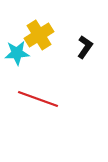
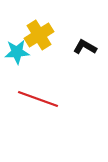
black L-shape: rotated 95 degrees counterclockwise
cyan star: moved 1 px up
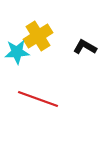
yellow cross: moved 1 px left, 1 px down
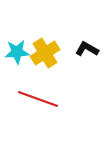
yellow cross: moved 7 px right, 17 px down
black L-shape: moved 2 px right, 2 px down
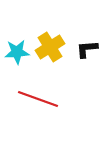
black L-shape: rotated 35 degrees counterclockwise
yellow cross: moved 5 px right, 6 px up
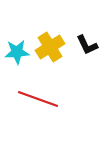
black L-shape: moved 4 px up; rotated 110 degrees counterclockwise
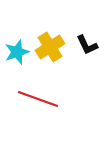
cyan star: rotated 15 degrees counterclockwise
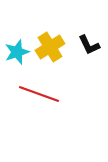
black L-shape: moved 2 px right
red line: moved 1 px right, 5 px up
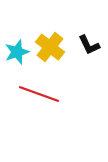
yellow cross: rotated 20 degrees counterclockwise
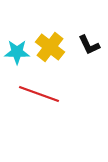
cyan star: rotated 20 degrees clockwise
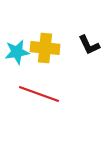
yellow cross: moved 5 px left, 1 px down; rotated 32 degrees counterclockwise
cyan star: rotated 10 degrees counterclockwise
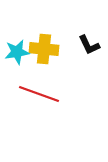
yellow cross: moved 1 px left, 1 px down
